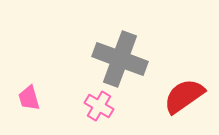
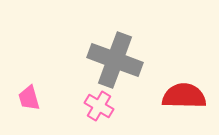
gray cross: moved 5 px left, 1 px down
red semicircle: rotated 36 degrees clockwise
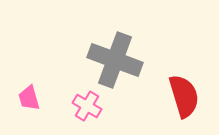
red semicircle: rotated 72 degrees clockwise
pink cross: moved 12 px left
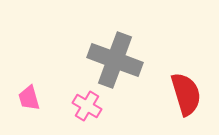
red semicircle: moved 2 px right, 2 px up
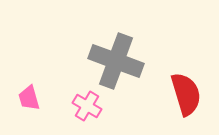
gray cross: moved 1 px right, 1 px down
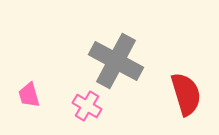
gray cross: rotated 8 degrees clockwise
pink trapezoid: moved 3 px up
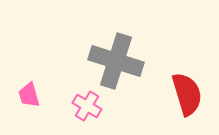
gray cross: rotated 10 degrees counterclockwise
red semicircle: moved 1 px right
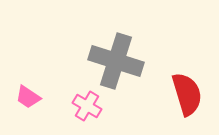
pink trapezoid: moved 1 px left, 2 px down; rotated 40 degrees counterclockwise
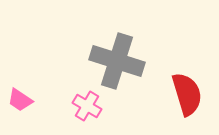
gray cross: moved 1 px right
pink trapezoid: moved 8 px left, 3 px down
